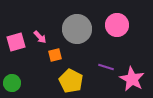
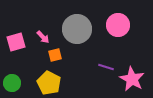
pink circle: moved 1 px right
pink arrow: moved 3 px right
yellow pentagon: moved 22 px left, 2 px down
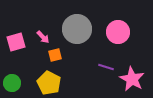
pink circle: moved 7 px down
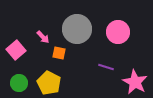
pink square: moved 8 px down; rotated 24 degrees counterclockwise
orange square: moved 4 px right, 2 px up; rotated 24 degrees clockwise
pink star: moved 3 px right, 3 px down
green circle: moved 7 px right
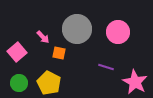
pink square: moved 1 px right, 2 px down
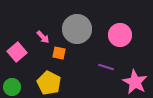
pink circle: moved 2 px right, 3 px down
green circle: moved 7 px left, 4 px down
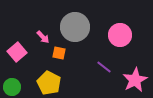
gray circle: moved 2 px left, 2 px up
purple line: moved 2 px left; rotated 21 degrees clockwise
pink star: moved 2 px up; rotated 15 degrees clockwise
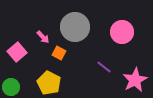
pink circle: moved 2 px right, 3 px up
orange square: rotated 16 degrees clockwise
green circle: moved 1 px left
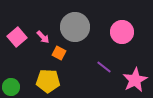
pink square: moved 15 px up
yellow pentagon: moved 1 px left, 2 px up; rotated 25 degrees counterclockwise
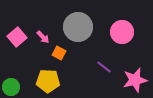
gray circle: moved 3 px right
pink star: rotated 15 degrees clockwise
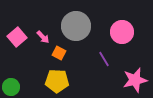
gray circle: moved 2 px left, 1 px up
purple line: moved 8 px up; rotated 21 degrees clockwise
yellow pentagon: moved 9 px right
